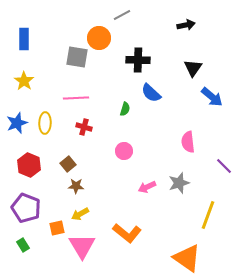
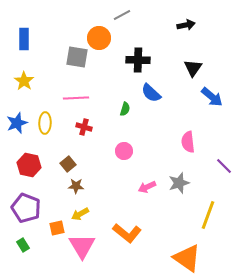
red hexagon: rotated 10 degrees counterclockwise
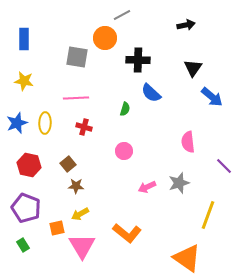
orange circle: moved 6 px right
yellow star: rotated 24 degrees counterclockwise
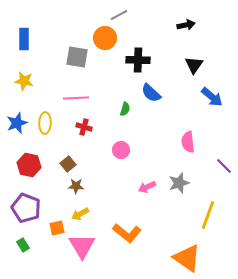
gray line: moved 3 px left
black triangle: moved 1 px right, 3 px up
pink circle: moved 3 px left, 1 px up
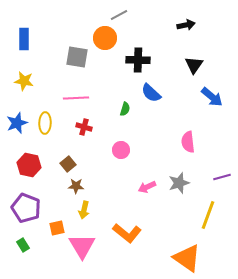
purple line: moved 2 px left, 11 px down; rotated 60 degrees counterclockwise
yellow arrow: moved 4 px right, 4 px up; rotated 48 degrees counterclockwise
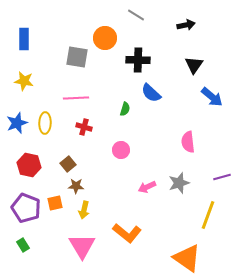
gray line: moved 17 px right; rotated 60 degrees clockwise
orange square: moved 2 px left, 25 px up
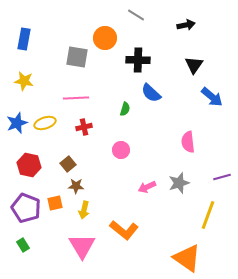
blue rectangle: rotated 10 degrees clockwise
yellow ellipse: rotated 70 degrees clockwise
red cross: rotated 28 degrees counterclockwise
orange L-shape: moved 3 px left, 3 px up
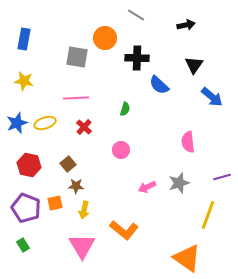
black cross: moved 1 px left, 2 px up
blue semicircle: moved 8 px right, 8 px up
red cross: rotated 35 degrees counterclockwise
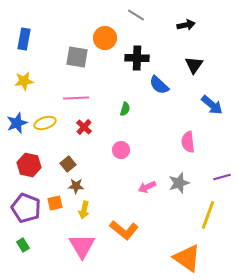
yellow star: rotated 18 degrees counterclockwise
blue arrow: moved 8 px down
